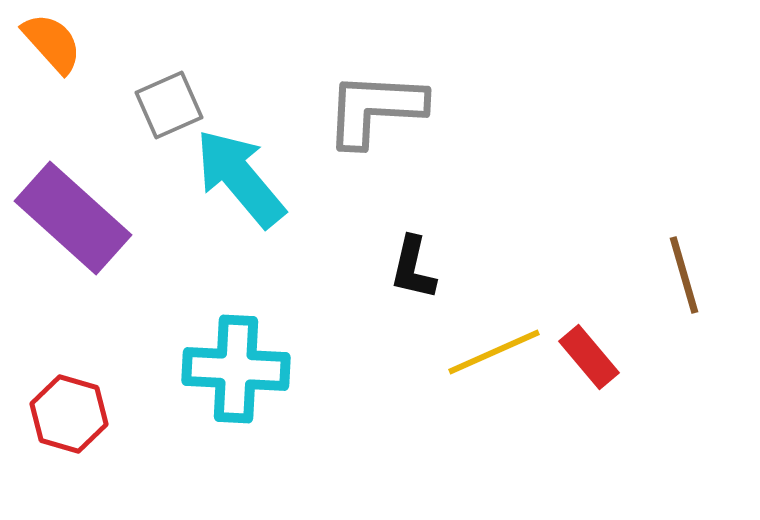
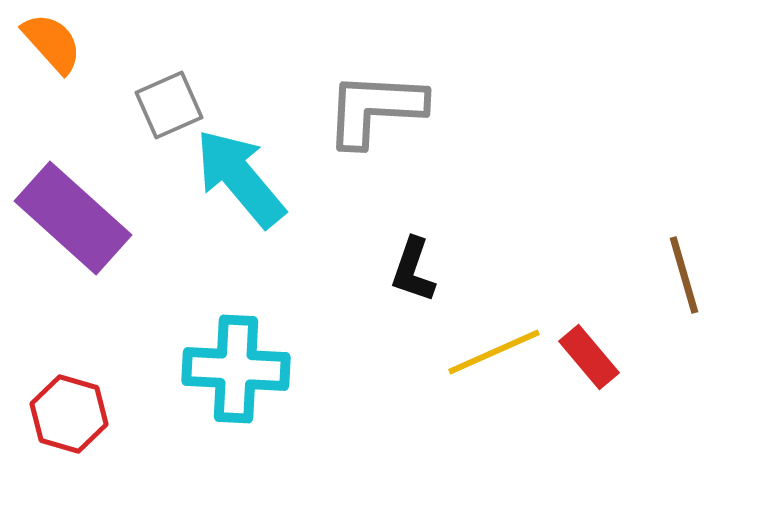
black L-shape: moved 2 px down; rotated 6 degrees clockwise
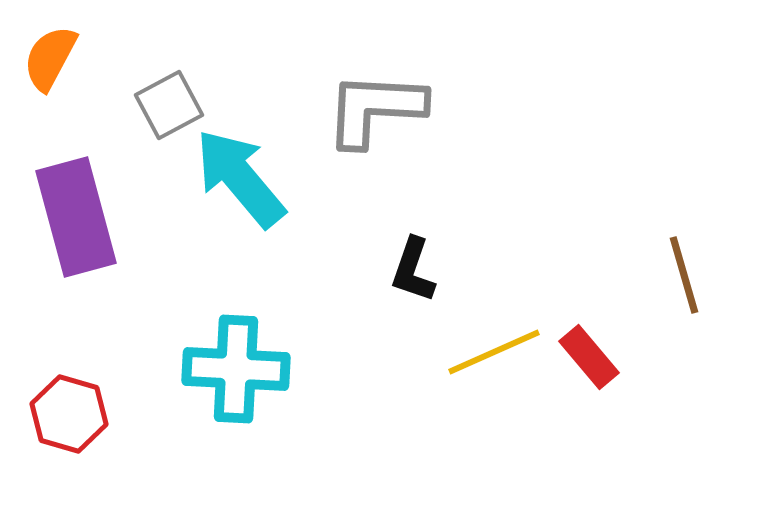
orange semicircle: moved 2 px left, 15 px down; rotated 110 degrees counterclockwise
gray square: rotated 4 degrees counterclockwise
purple rectangle: moved 3 px right, 1 px up; rotated 33 degrees clockwise
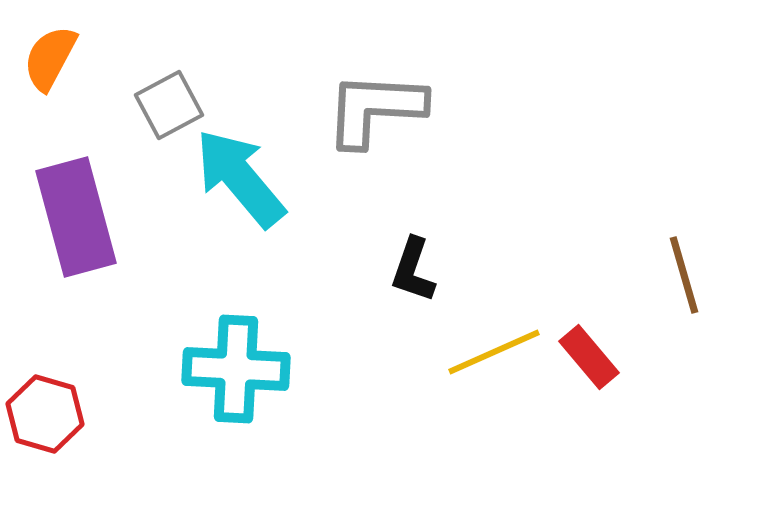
red hexagon: moved 24 px left
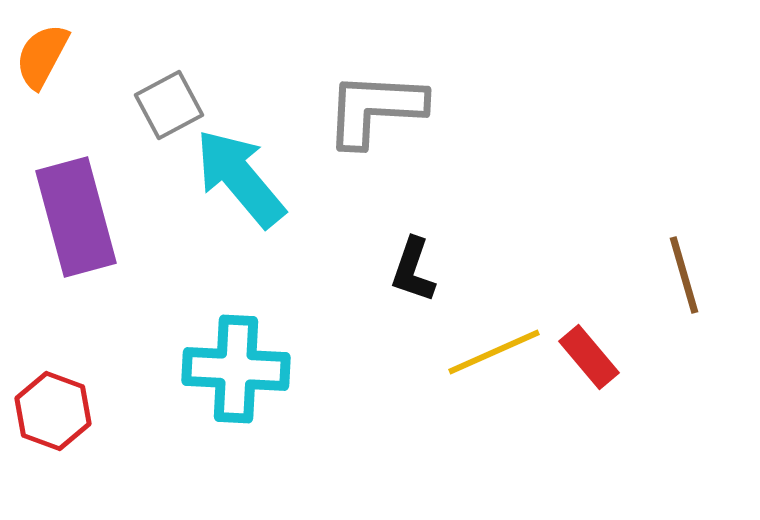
orange semicircle: moved 8 px left, 2 px up
red hexagon: moved 8 px right, 3 px up; rotated 4 degrees clockwise
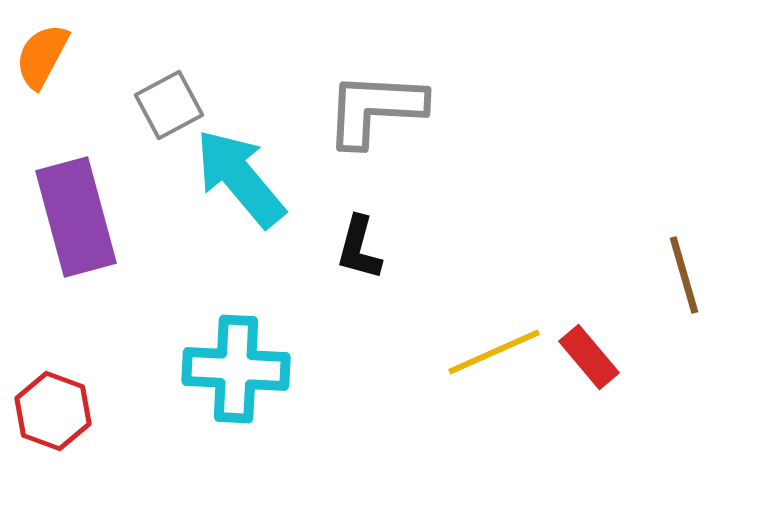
black L-shape: moved 54 px left, 22 px up; rotated 4 degrees counterclockwise
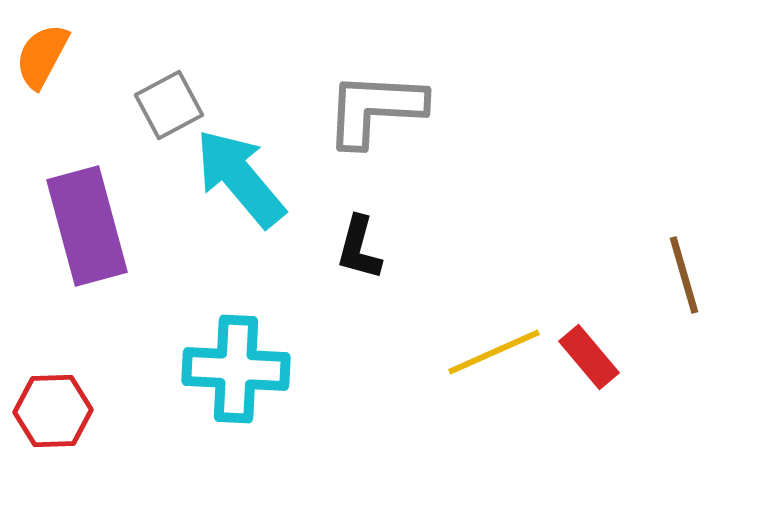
purple rectangle: moved 11 px right, 9 px down
red hexagon: rotated 22 degrees counterclockwise
